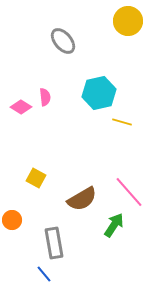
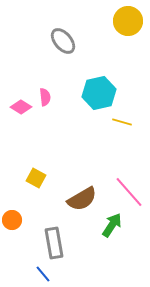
green arrow: moved 2 px left
blue line: moved 1 px left
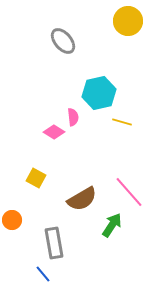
pink semicircle: moved 28 px right, 20 px down
pink diamond: moved 33 px right, 25 px down
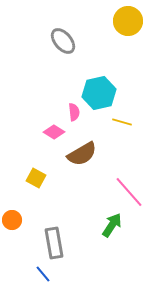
pink semicircle: moved 1 px right, 5 px up
brown semicircle: moved 45 px up
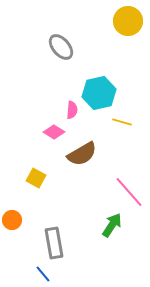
gray ellipse: moved 2 px left, 6 px down
pink semicircle: moved 2 px left, 2 px up; rotated 12 degrees clockwise
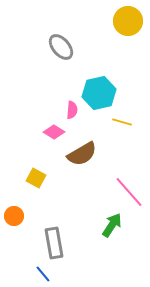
orange circle: moved 2 px right, 4 px up
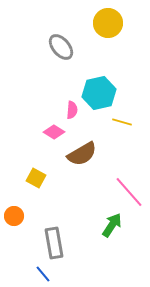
yellow circle: moved 20 px left, 2 px down
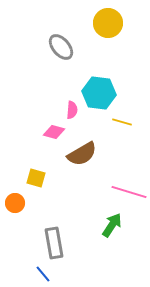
cyan hexagon: rotated 20 degrees clockwise
pink diamond: rotated 15 degrees counterclockwise
yellow square: rotated 12 degrees counterclockwise
pink line: rotated 32 degrees counterclockwise
orange circle: moved 1 px right, 13 px up
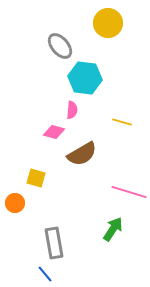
gray ellipse: moved 1 px left, 1 px up
cyan hexagon: moved 14 px left, 15 px up
green arrow: moved 1 px right, 4 px down
blue line: moved 2 px right
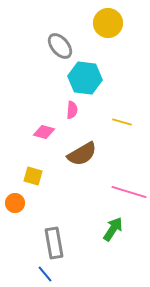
pink diamond: moved 10 px left
yellow square: moved 3 px left, 2 px up
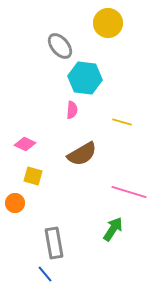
pink diamond: moved 19 px left, 12 px down; rotated 10 degrees clockwise
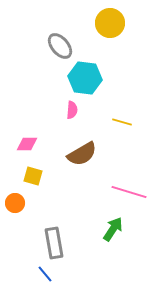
yellow circle: moved 2 px right
pink diamond: moved 2 px right; rotated 25 degrees counterclockwise
